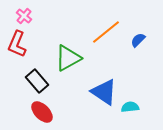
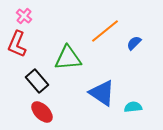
orange line: moved 1 px left, 1 px up
blue semicircle: moved 4 px left, 3 px down
green triangle: rotated 24 degrees clockwise
blue triangle: moved 2 px left, 1 px down
cyan semicircle: moved 3 px right
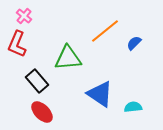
blue triangle: moved 2 px left, 1 px down
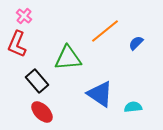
blue semicircle: moved 2 px right
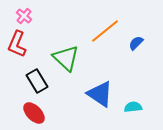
green triangle: moved 2 px left; rotated 48 degrees clockwise
black rectangle: rotated 10 degrees clockwise
red ellipse: moved 8 px left, 1 px down
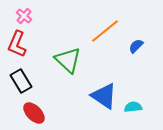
blue semicircle: moved 3 px down
green triangle: moved 2 px right, 2 px down
black rectangle: moved 16 px left
blue triangle: moved 4 px right, 2 px down
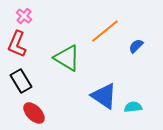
green triangle: moved 1 px left, 2 px up; rotated 12 degrees counterclockwise
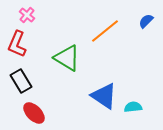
pink cross: moved 3 px right, 1 px up
blue semicircle: moved 10 px right, 25 px up
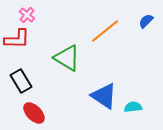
red L-shape: moved 5 px up; rotated 112 degrees counterclockwise
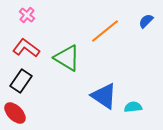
red L-shape: moved 9 px right, 9 px down; rotated 144 degrees counterclockwise
black rectangle: rotated 65 degrees clockwise
red ellipse: moved 19 px left
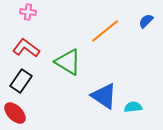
pink cross: moved 1 px right, 3 px up; rotated 35 degrees counterclockwise
green triangle: moved 1 px right, 4 px down
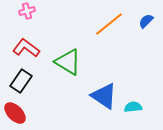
pink cross: moved 1 px left, 1 px up; rotated 21 degrees counterclockwise
orange line: moved 4 px right, 7 px up
